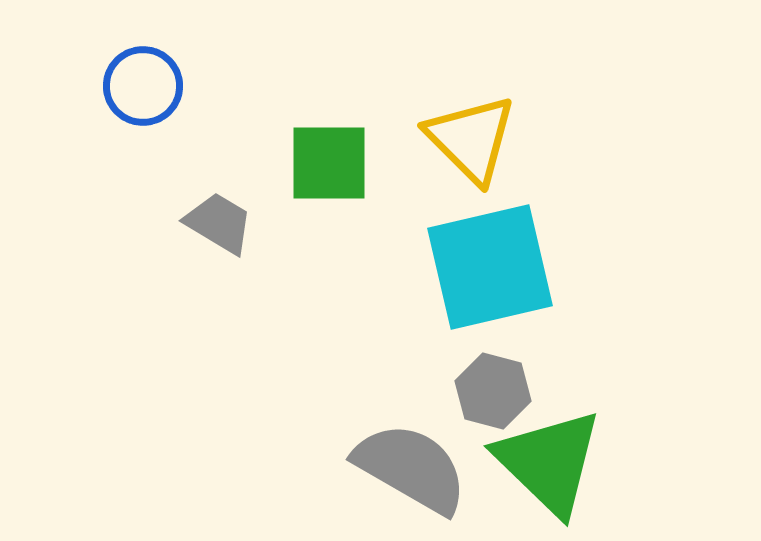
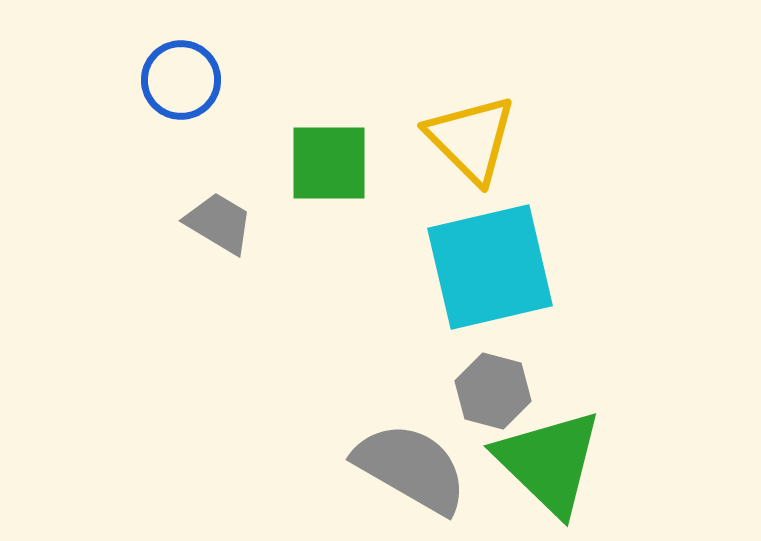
blue circle: moved 38 px right, 6 px up
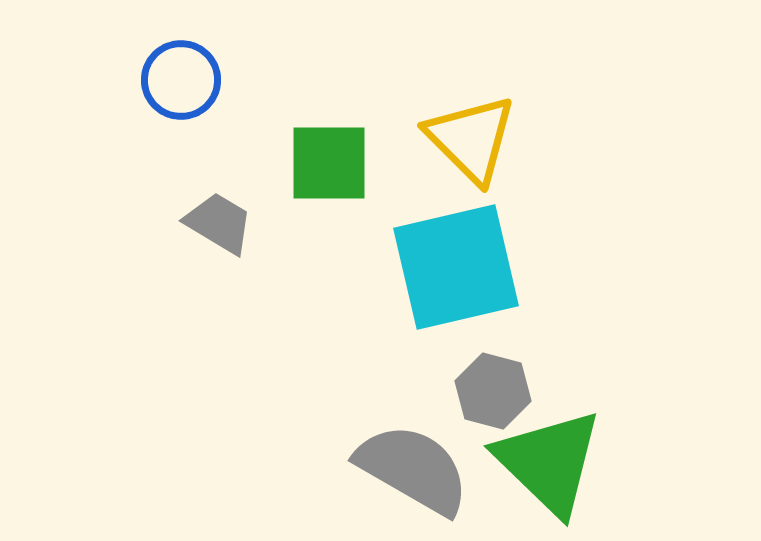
cyan square: moved 34 px left
gray semicircle: moved 2 px right, 1 px down
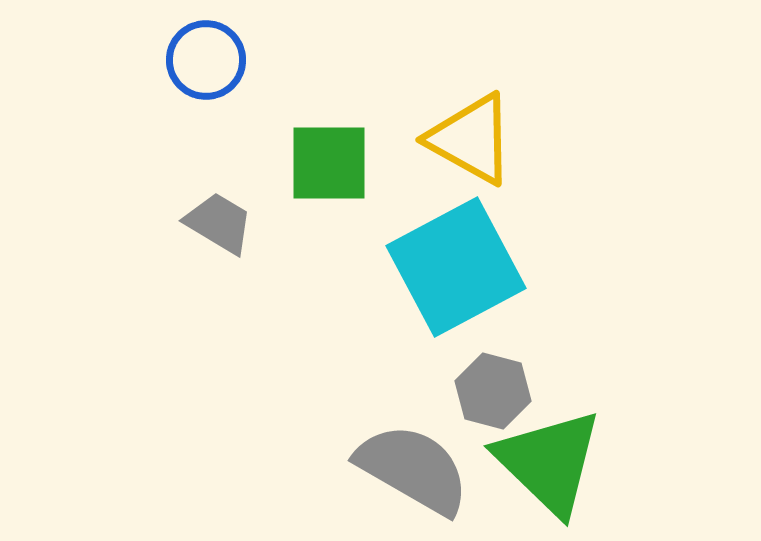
blue circle: moved 25 px right, 20 px up
yellow triangle: rotated 16 degrees counterclockwise
cyan square: rotated 15 degrees counterclockwise
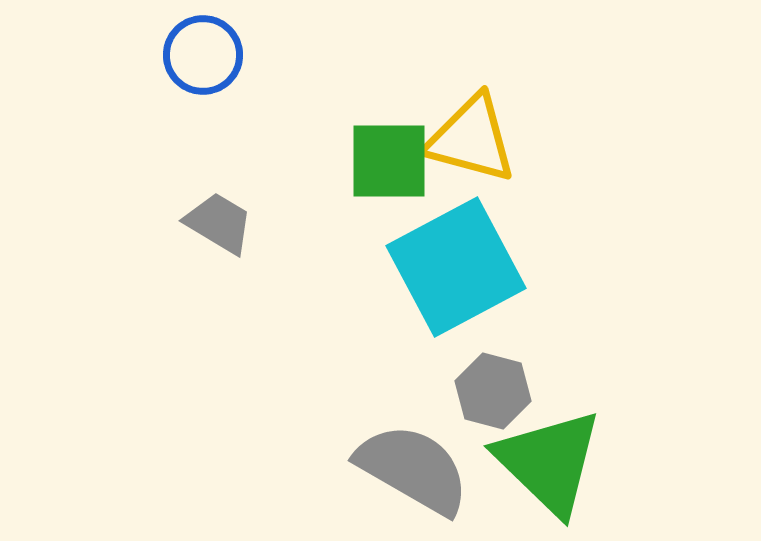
blue circle: moved 3 px left, 5 px up
yellow triangle: rotated 14 degrees counterclockwise
green square: moved 60 px right, 2 px up
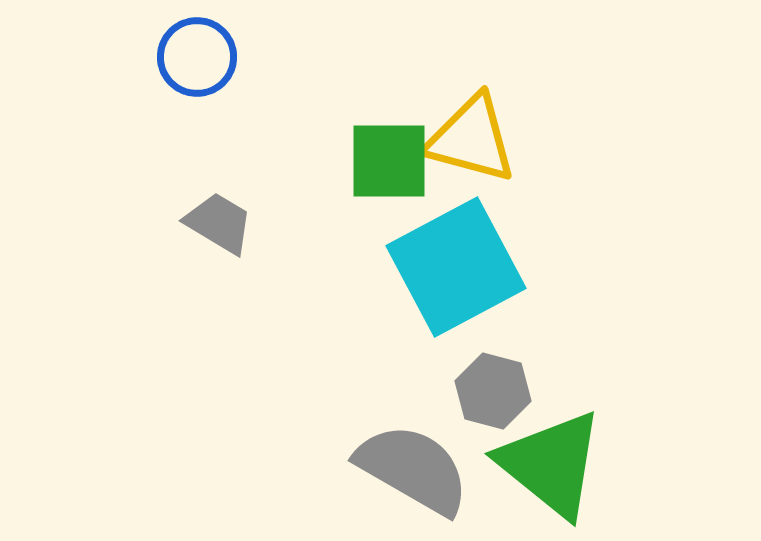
blue circle: moved 6 px left, 2 px down
green triangle: moved 2 px right, 2 px down; rotated 5 degrees counterclockwise
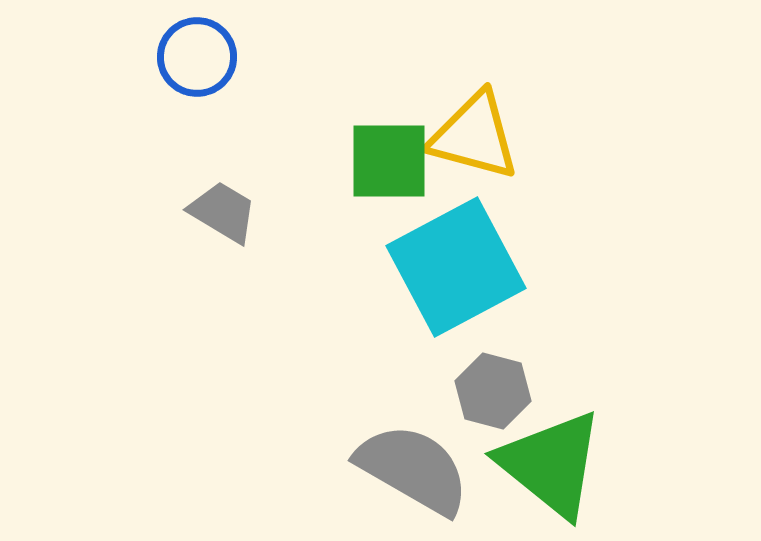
yellow triangle: moved 3 px right, 3 px up
gray trapezoid: moved 4 px right, 11 px up
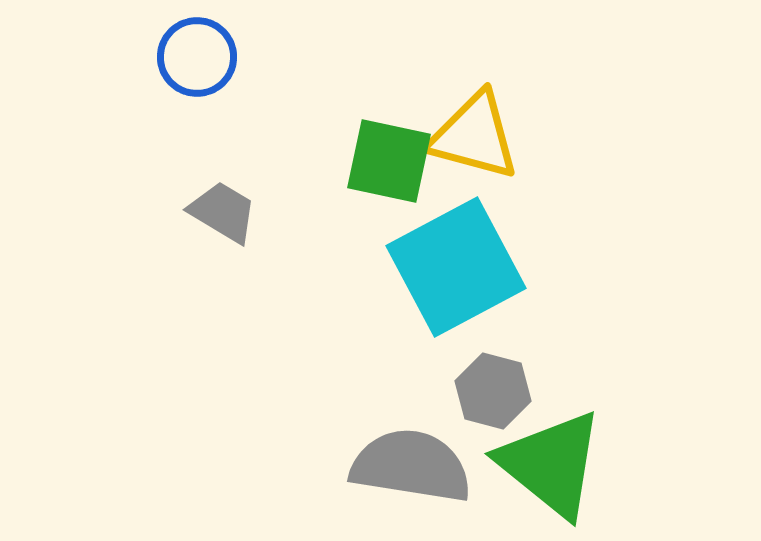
green square: rotated 12 degrees clockwise
gray semicircle: moved 2 px left, 3 px up; rotated 21 degrees counterclockwise
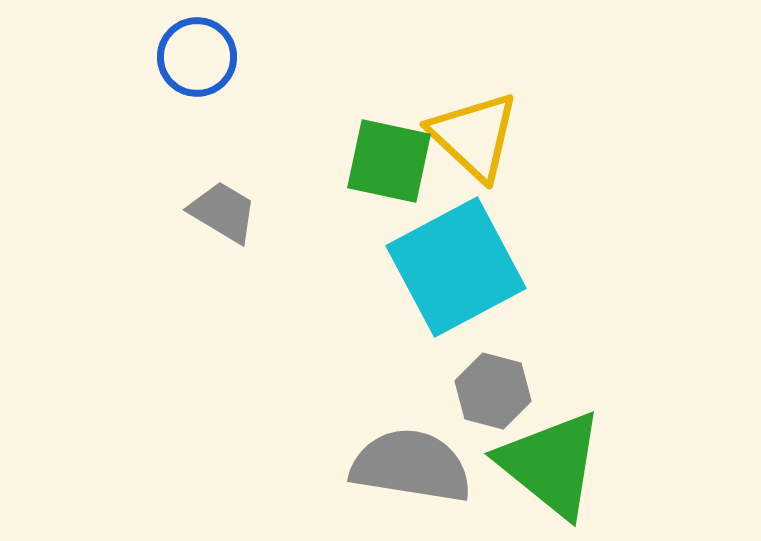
yellow triangle: rotated 28 degrees clockwise
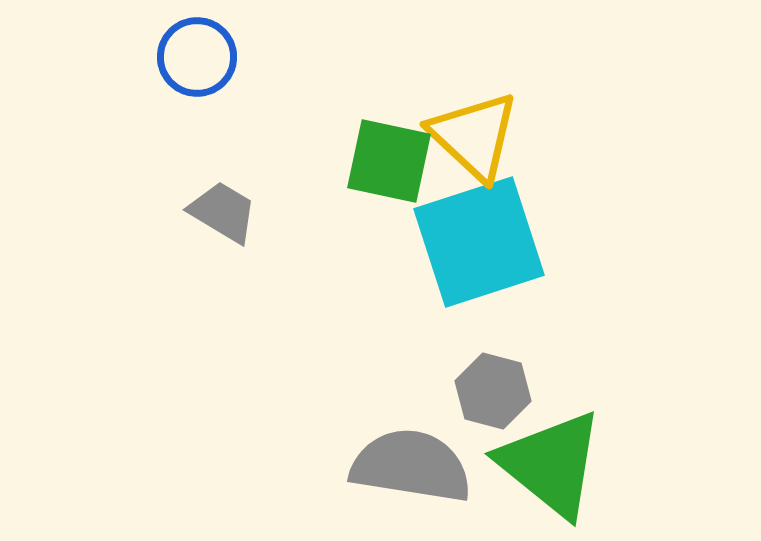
cyan square: moved 23 px right, 25 px up; rotated 10 degrees clockwise
